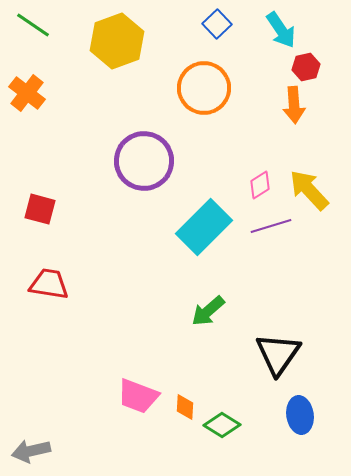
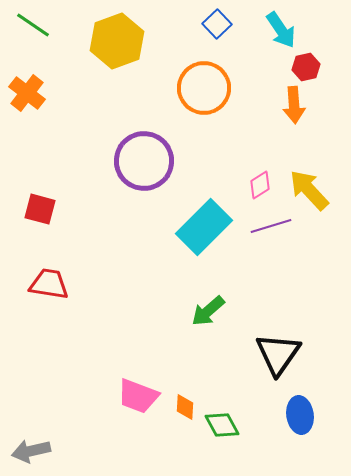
green diamond: rotated 30 degrees clockwise
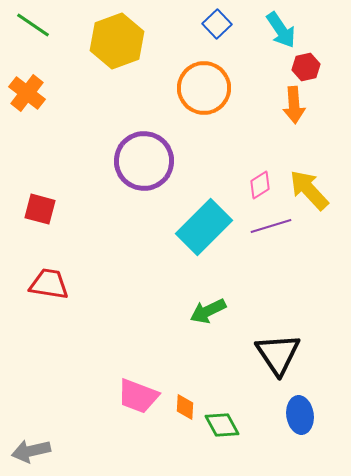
green arrow: rotated 15 degrees clockwise
black triangle: rotated 9 degrees counterclockwise
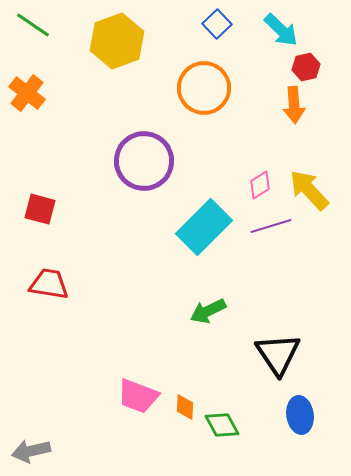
cyan arrow: rotated 12 degrees counterclockwise
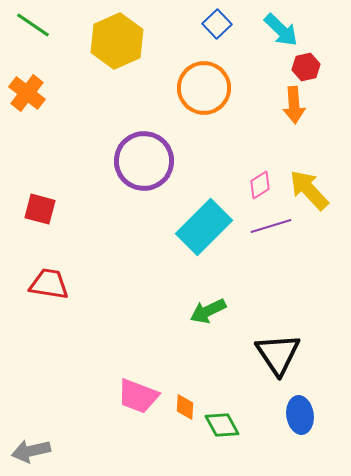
yellow hexagon: rotated 4 degrees counterclockwise
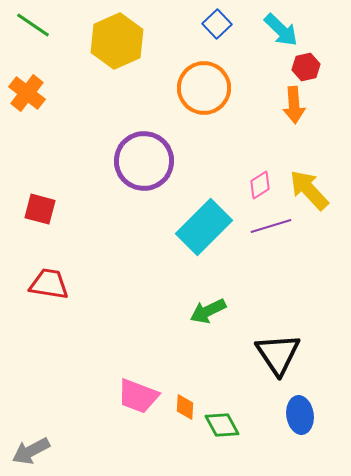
gray arrow: rotated 15 degrees counterclockwise
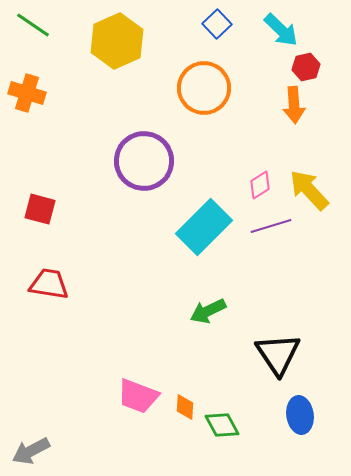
orange cross: rotated 21 degrees counterclockwise
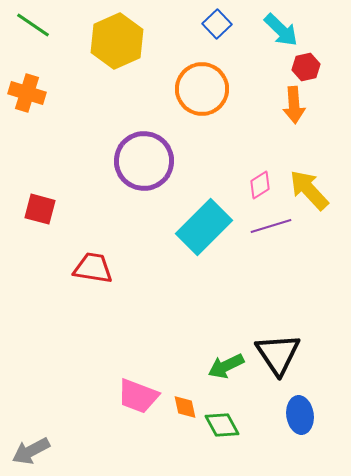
orange circle: moved 2 px left, 1 px down
red trapezoid: moved 44 px right, 16 px up
green arrow: moved 18 px right, 55 px down
orange diamond: rotated 16 degrees counterclockwise
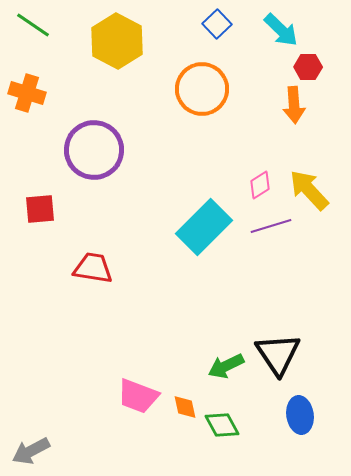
yellow hexagon: rotated 8 degrees counterclockwise
red hexagon: moved 2 px right; rotated 12 degrees clockwise
purple circle: moved 50 px left, 11 px up
red square: rotated 20 degrees counterclockwise
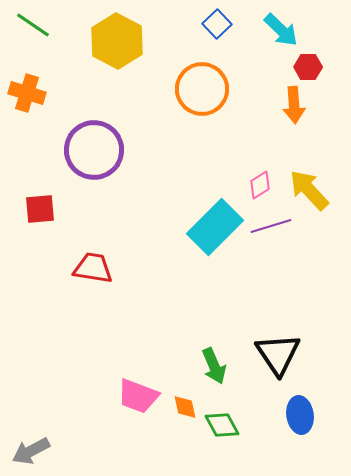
cyan rectangle: moved 11 px right
green arrow: moved 12 px left; rotated 87 degrees counterclockwise
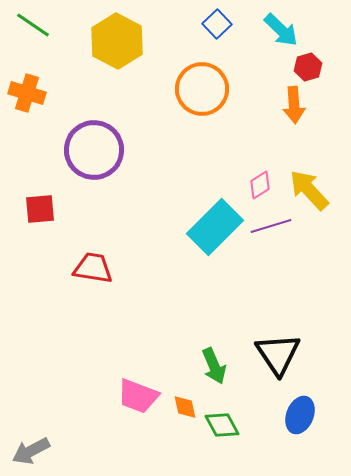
red hexagon: rotated 16 degrees counterclockwise
blue ellipse: rotated 30 degrees clockwise
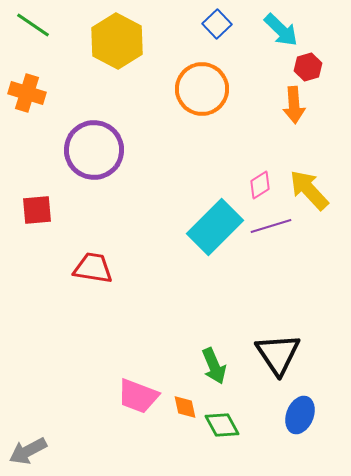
red square: moved 3 px left, 1 px down
gray arrow: moved 3 px left
